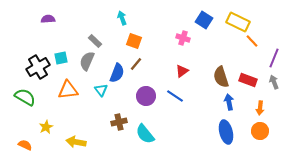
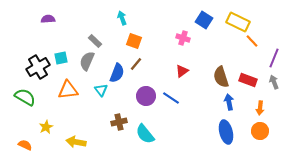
blue line: moved 4 px left, 2 px down
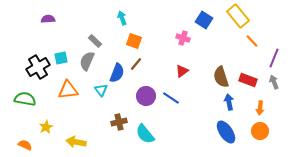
yellow rectangle: moved 6 px up; rotated 25 degrees clockwise
green semicircle: moved 2 px down; rotated 20 degrees counterclockwise
blue ellipse: rotated 20 degrees counterclockwise
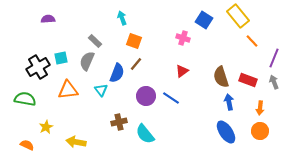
orange semicircle: moved 2 px right
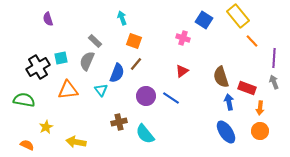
purple semicircle: rotated 104 degrees counterclockwise
purple line: rotated 18 degrees counterclockwise
red rectangle: moved 1 px left, 8 px down
green semicircle: moved 1 px left, 1 px down
